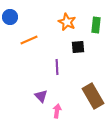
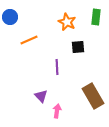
green rectangle: moved 8 px up
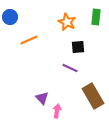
purple line: moved 13 px right, 1 px down; rotated 63 degrees counterclockwise
purple triangle: moved 1 px right, 2 px down
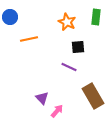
orange line: moved 1 px up; rotated 12 degrees clockwise
purple line: moved 1 px left, 1 px up
pink arrow: rotated 32 degrees clockwise
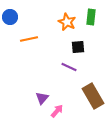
green rectangle: moved 5 px left
purple triangle: rotated 24 degrees clockwise
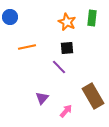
green rectangle: moved 1 px right, 1 px down
orange line: moved 2 px left, 8 px down
black square: moved 11 px left, 1 px down
purple line: moved 10 px left; rotated 21 degrees clockwise
pink arrow: moved 9 px right
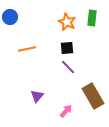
orange line: moved 2 px down
purple line: moved 9 px right
purple triangle: moved 5 px left, 2 px up
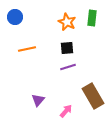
blue circle: moved 5 px right
purple line: rotated 63 degrees counterclockwise
purple triangle: moved 1 px right, 4 px down
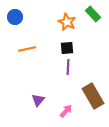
green rectangle: moved 1 px right, 4 px up; rotated 49 degrees counterclockwise
purple line: rotated 70 degrees counterclockwise
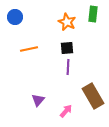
green rectangle: rotated 49 degrees clockwise
orange line: moved 2 px right
